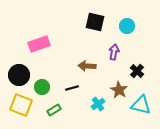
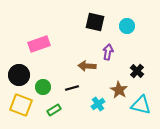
purple arrow: moved 6 px left
green circle: moved 1 px right
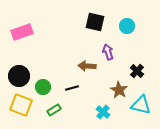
pink rectangle: moved 17 px left, 12 px up
purple arrow: rotated 28 degrees counterclockwise
black circle: moved 1 px down
cyan cross: moved 5 px right, 8 px down; rotated 16 degrees counterclockwise
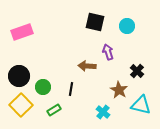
black line: moved 1 px left, 1 px down; rotated 64 degrees counterclockwise
yellow square: rotated 25 degrees clockwise
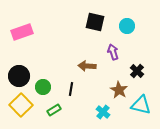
purple arrow: moved 5 px right
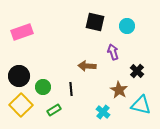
black line: rotated 16 degrees counterclockwise
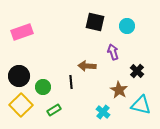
black line: moved 7 px up
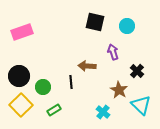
cyan triangle: rotated 30 degrees clockwise
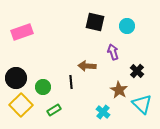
black circle: moved 3 px left, 2 px down
cyan triangle: moved 1 px right, 1 px up
